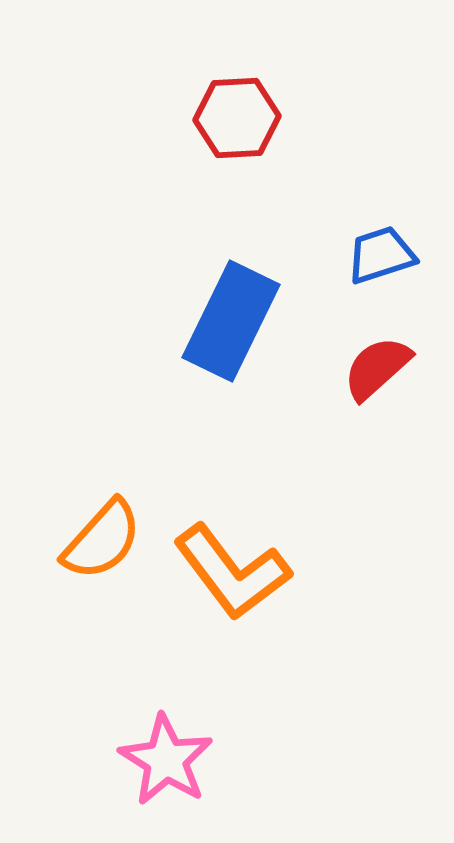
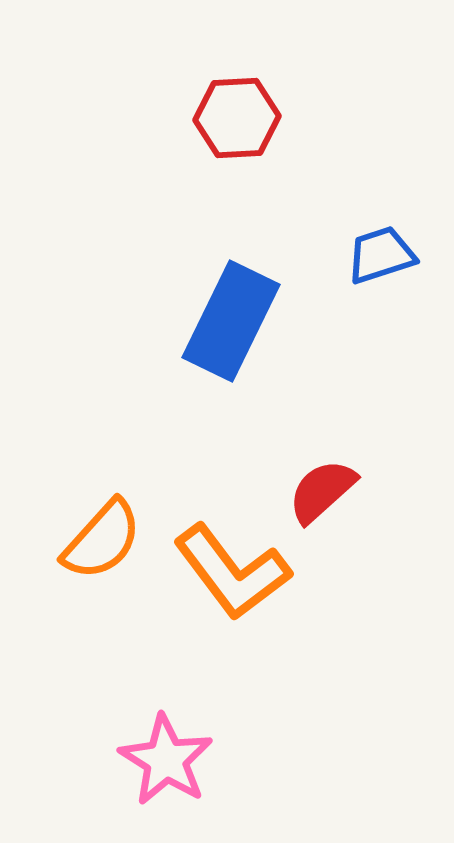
red semicircle: moved 55 px left, 123 px down
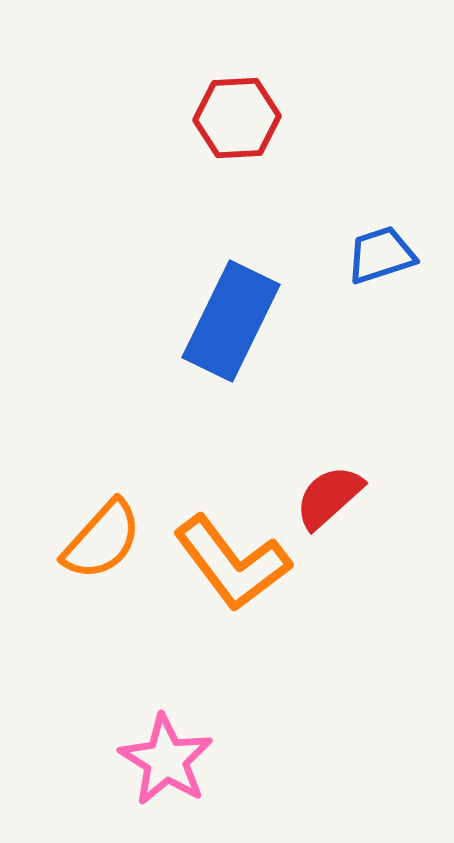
red semicircle: moved 7 px right, 6 px down
orange L-shape: moved 9 px up
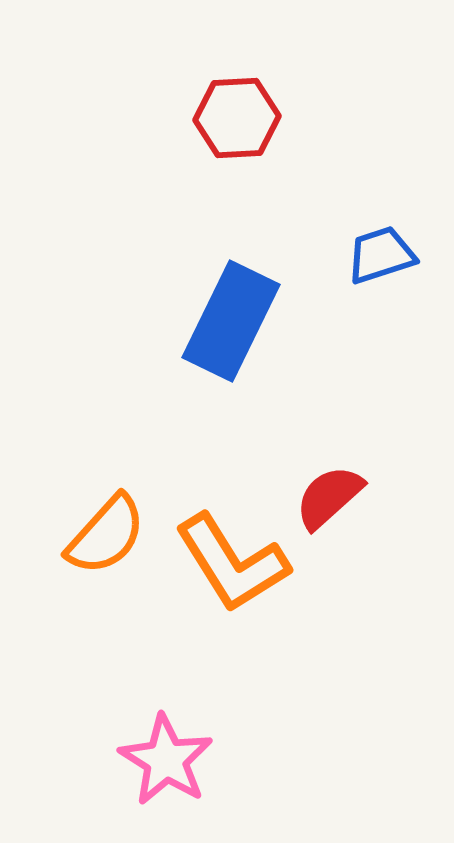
orange semicircle: moved 4 px right, 5 px up
orange L-shape: rotated 5 degrees clockwise
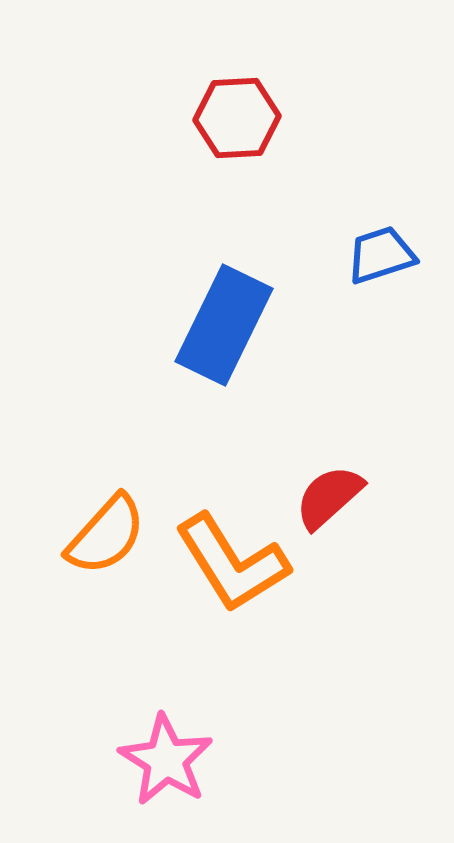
blue rectangle: moved 7 px left, 4 px down
